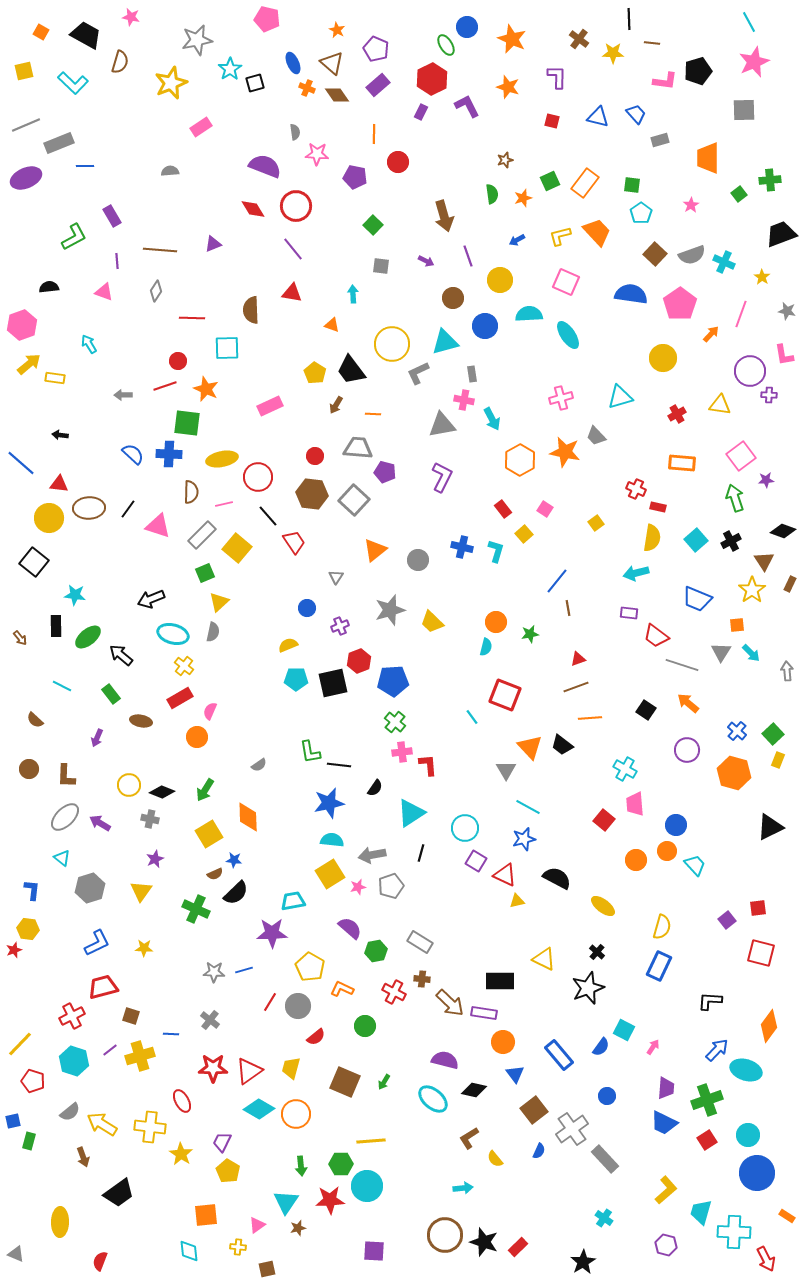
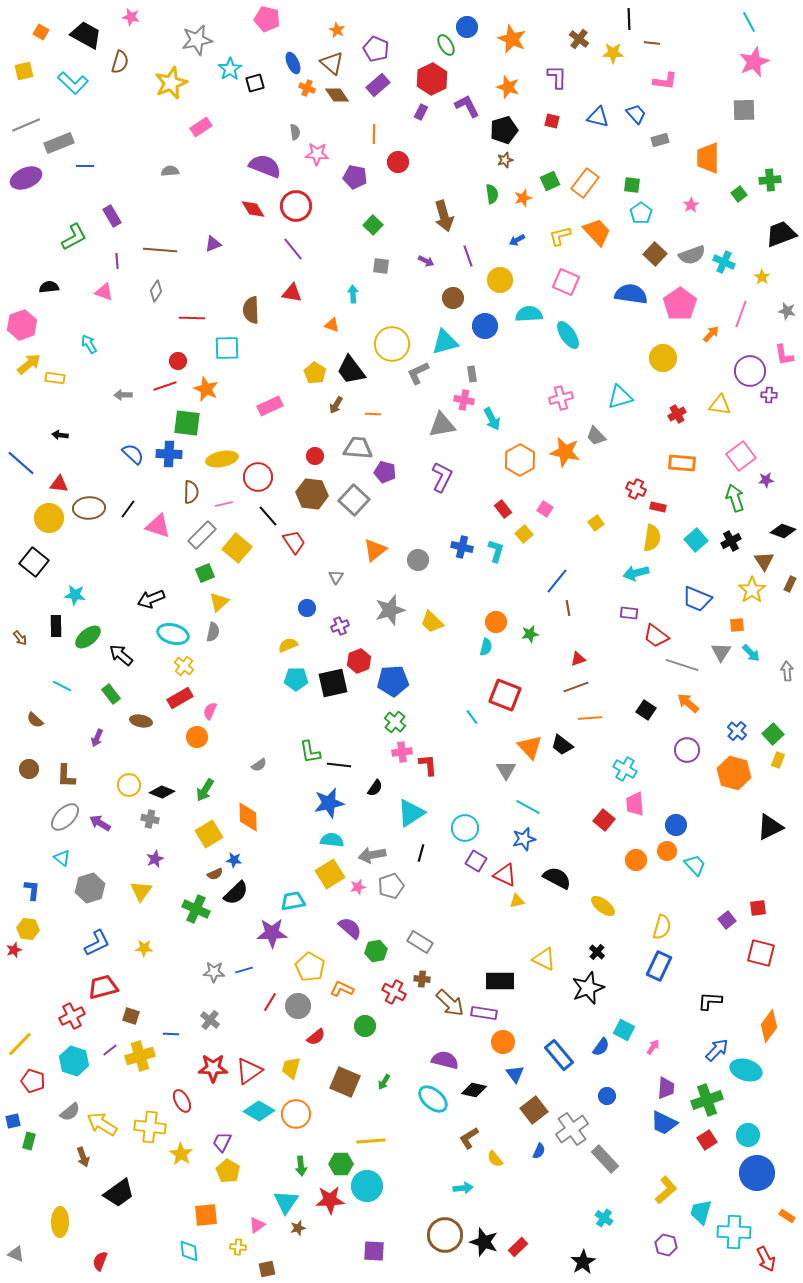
black pentagon at (698, 71): moved 194 px left, 59 px down
cyan diamond at (259, 1109): moved 2 px down
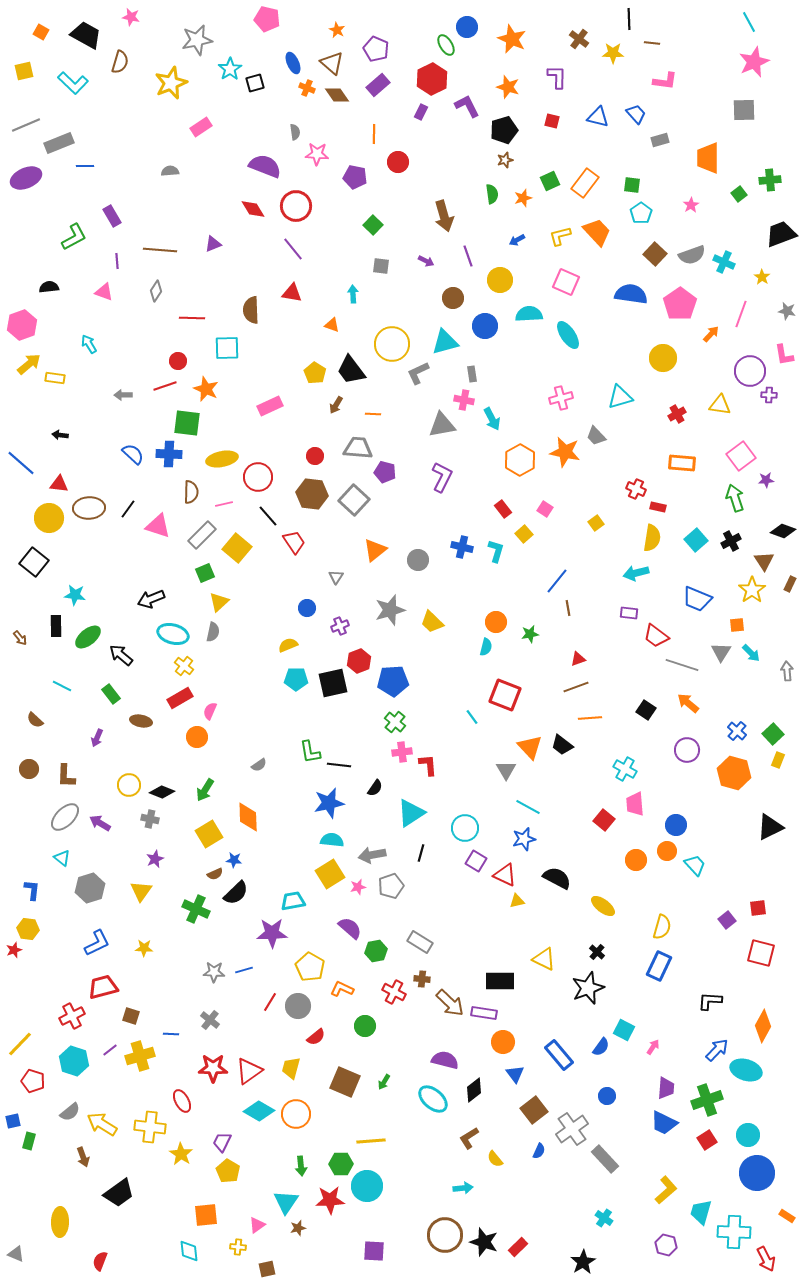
orange diamond at (769, 1026): moved 6 px left; rotated 8 degrees counterclockwise
black diamond at (474, 1090): rotated 50 degrees counterclockwise
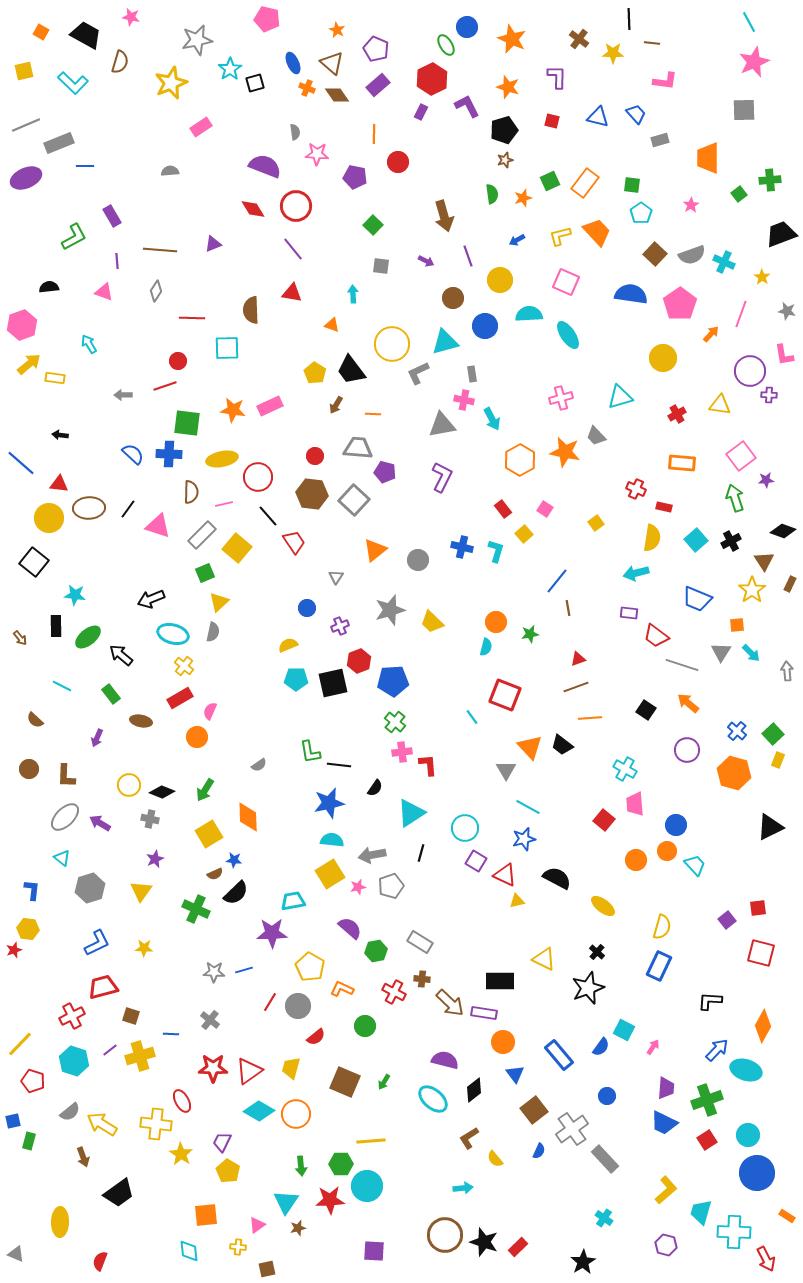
orange star at (206, 389): moved 27 px right, 21 px down; rotated 15 degrees counterclockwise
red rectangle at (658, 507): moved 6 px right
yellow cross at (150, 1127): moved 6 px right, 3 px up
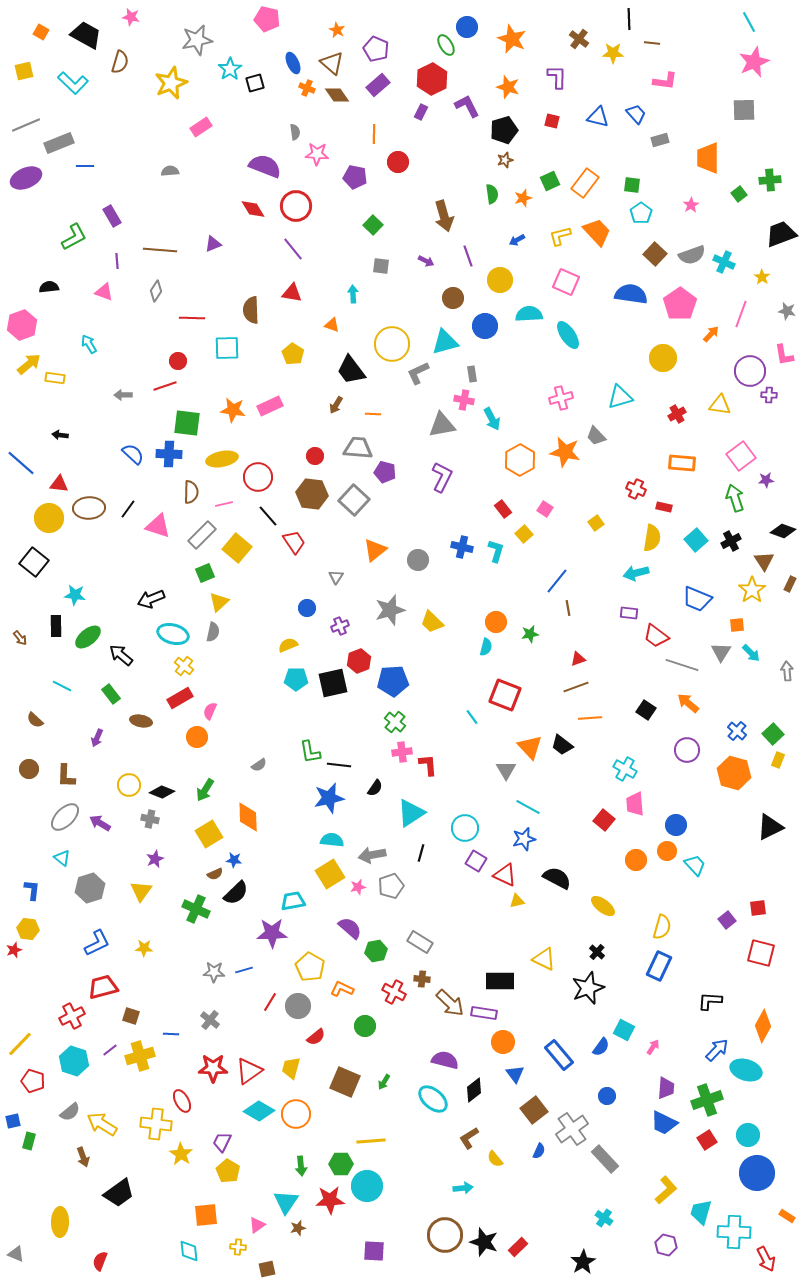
yellow pentagon at (315, 373): moved 22 px left, 19 px up
blue star at (329, 803): moved 5 px up
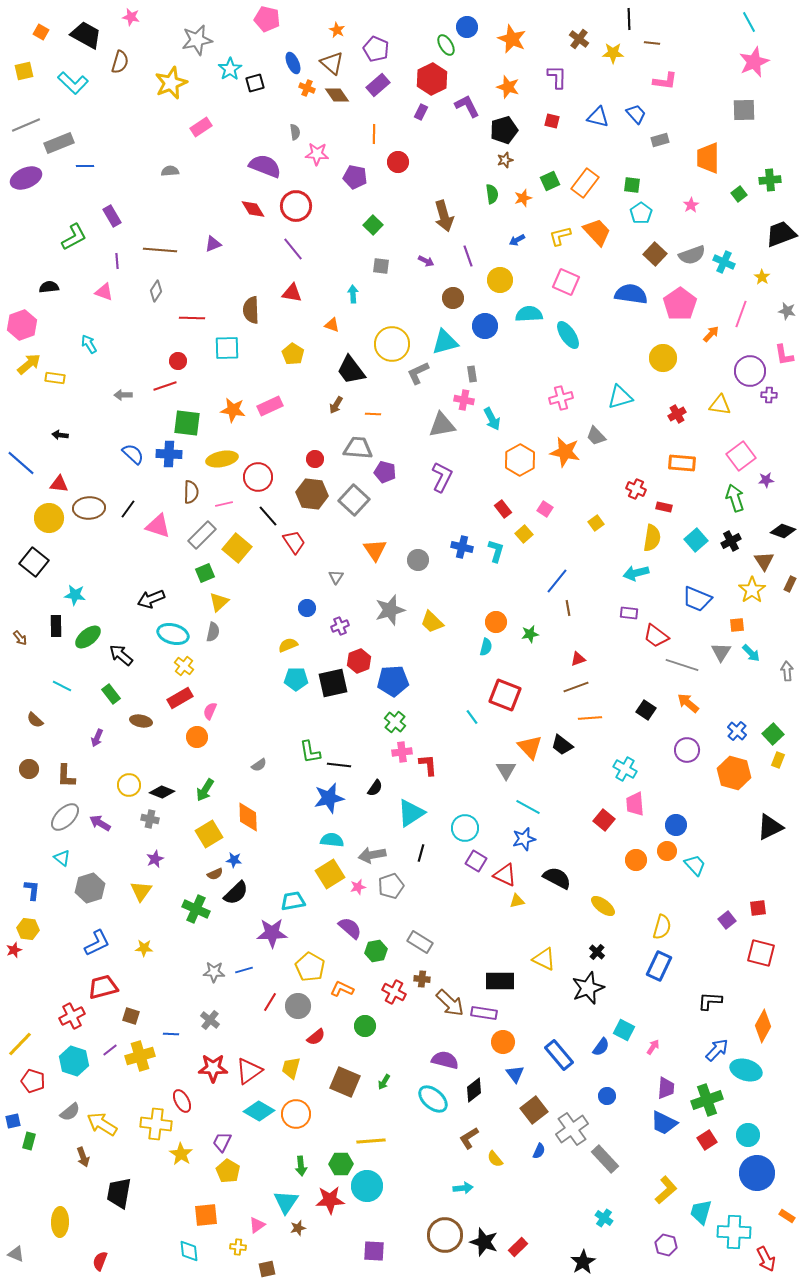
red circle at (315, 456): moved 3 px down
orange triangle at (375, 550): rotated 25 degrees counterclockwise
black trapezoid at (119, 1193): rotated 136 degrees clockwise
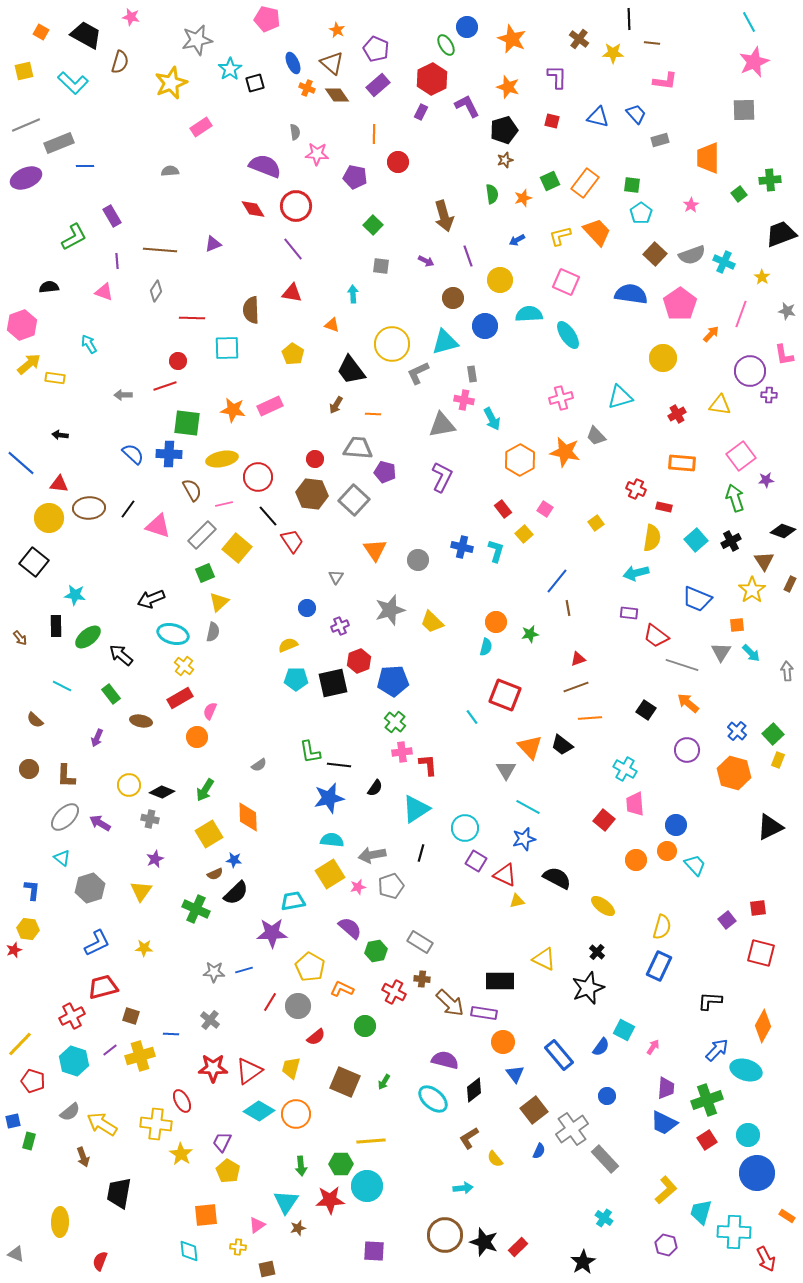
brown semicircle at (191, 492): moved 1 px right, 2 px up; rotated 30 degrees counterclockwise
red trapezoid at (294, 542): moved 2 px left, 1 px up
cyan triangle at (411, 813): moved 5 px right, 4 px up
